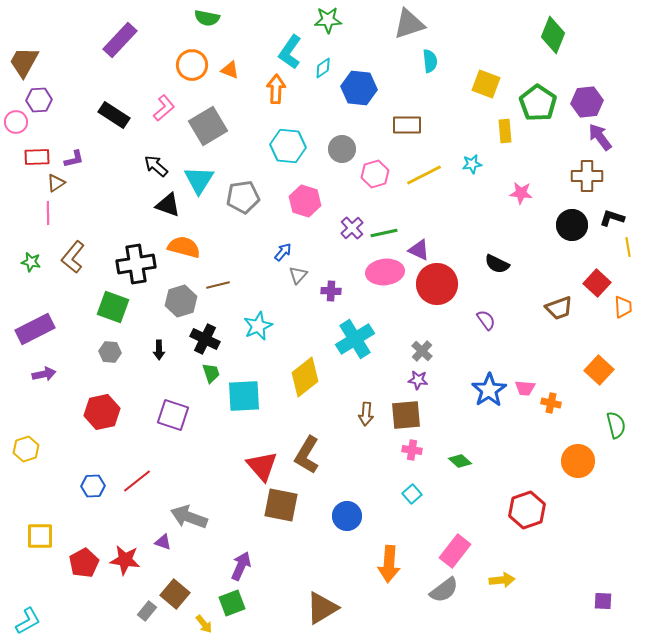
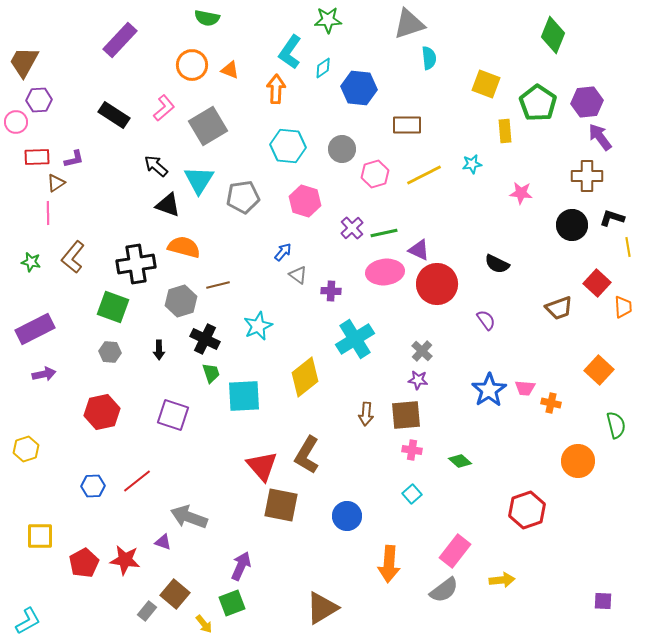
cyan semicircle at (430, 61): moved 1 px left, 3 px up
gray triangle at (298, 275): rotated 36 degrees counterclockwise
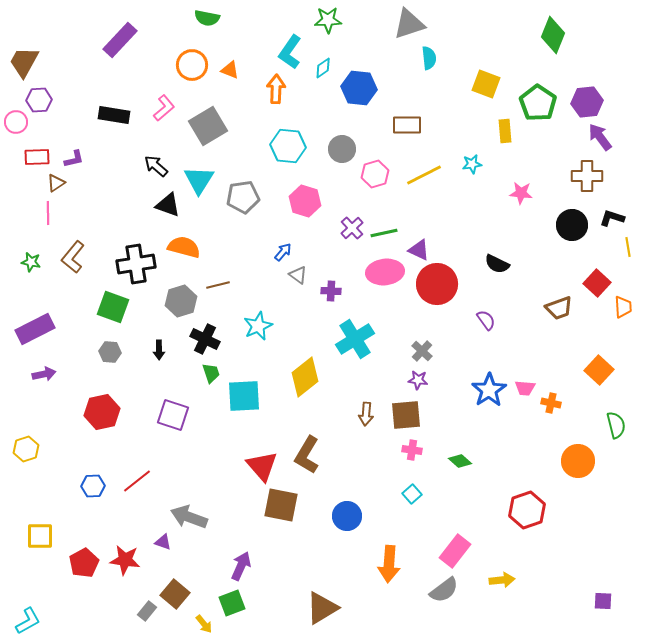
black rectangle at (114, 115): rotated 24 degrees counterclockwise
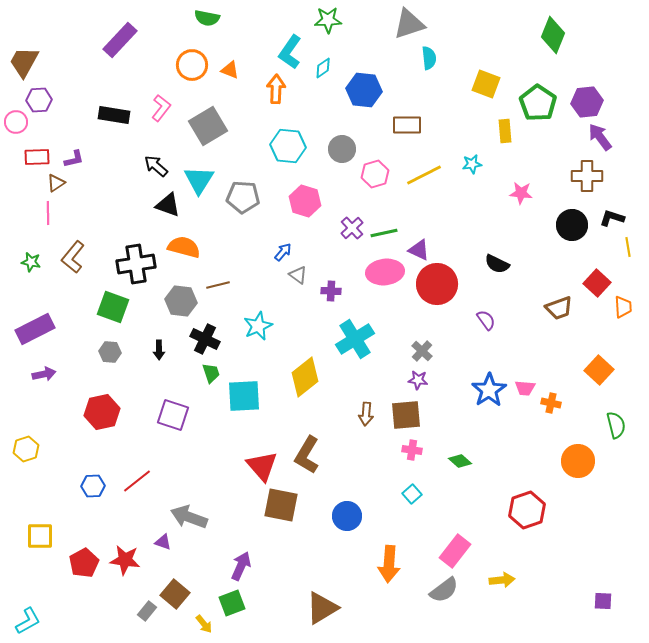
blue hexagon at (359, 88): moved 5 px right, 2 px down
pink L-shape at (164, 108): moved 3 px left; rotated 12 degrees counterclockwise
gray pentagon at (243, 197): rotated 12 degrees clockwise
gray hexagon at (181, 301): rotated 24 degrees clockwise
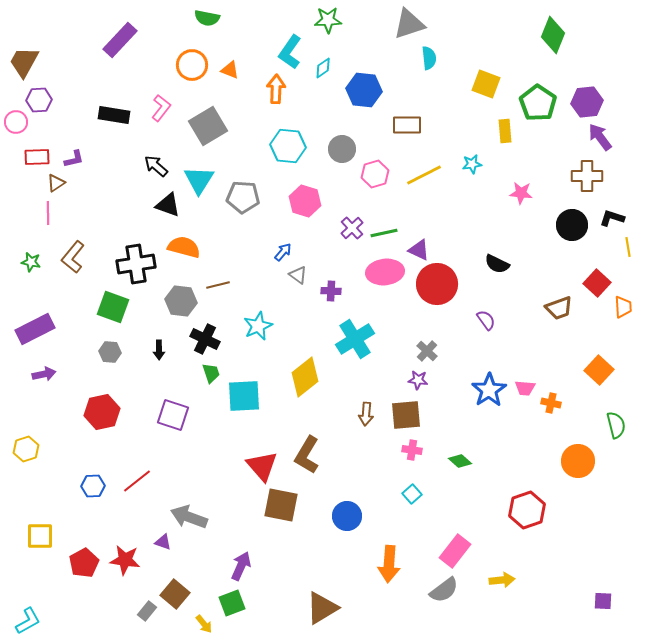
gray cross at (422, 351): moved 5 px right
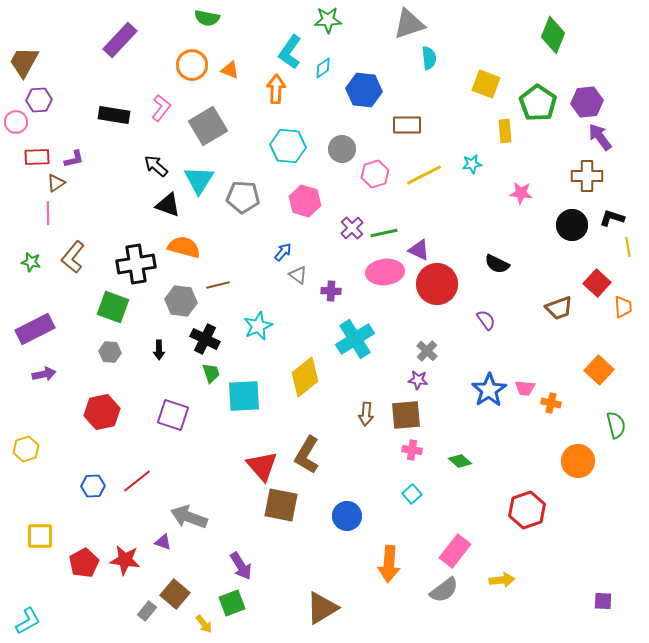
purple arrow at (241, 566): rotated 124 degrees clockwise
